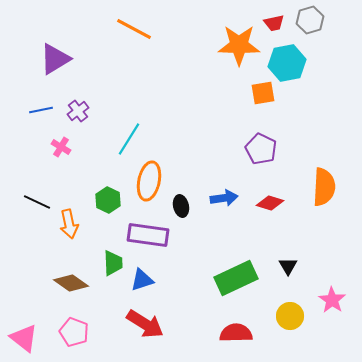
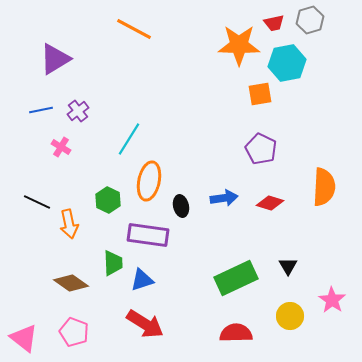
orange square: moved 3 px left, 1 px down
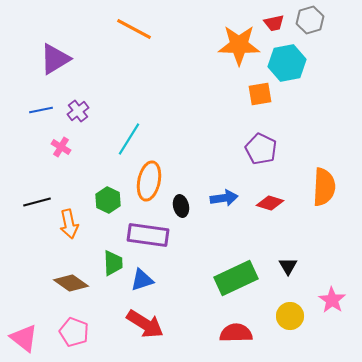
black line: rotated 40 degrees counterclockwise
